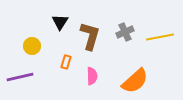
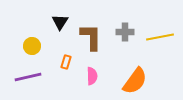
gray cross: rotated 24 degrees clockwise
brown L-shape: moved 1 px right, 1 px down; rotated 16 degrees counterclockwise
purple line: moved 8 px right
orange semicircle: rotated 12 degrees counterclockwise
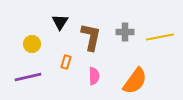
brown L-shape: rotated 12 degrees clockwise
yellow circle: moved 2 px up
pink semicircle: moved 2 px right
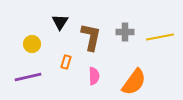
orange semicircle: moved 1 px left, 1 px down
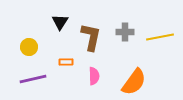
yellow circle: moved 3 px left, 3 px down
orange rectangle: rotated 72 degrees clockwise
purple line: moved 5 px right, 2 px down
